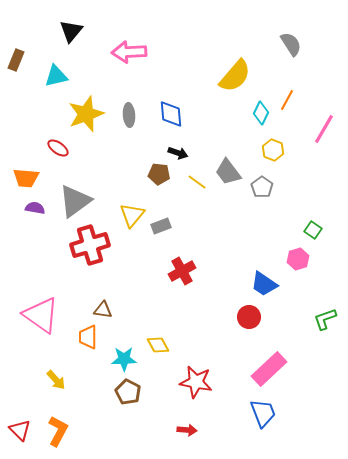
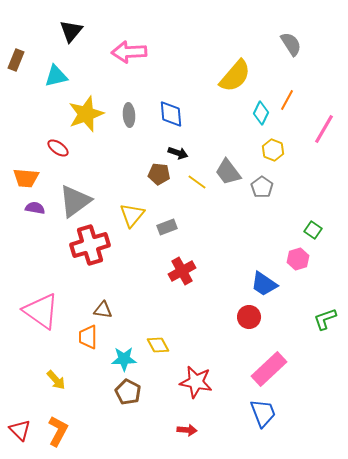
gray rectangle at (161, 226): moved 6 px right, 1 px down
pink triangle at (41, 315): moved 4 px up
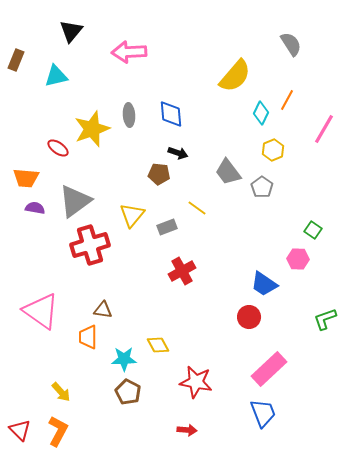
yellow star at (86, 114): moved 6 px right, 15 px down
yellow hexagon at (273, 150): rotated 15 degrees clockwise
yellow line at (197, 182): moved 26 px down
pink hexagon at (298, 259): rotated 20 degrees clockwise
yellow arrow at (56, 380): moved 5 px right, 12 px down
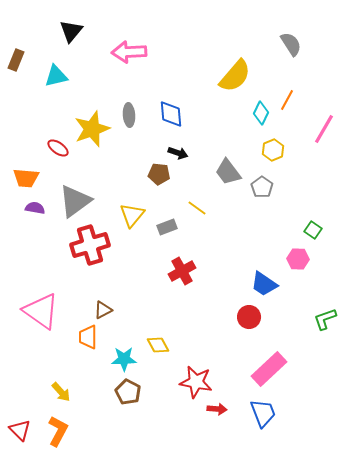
brown triangle at (103, 310): rotated 36 degrees counterclockwise
red arrow at (187, 430): moved 30 px right, 21 px up
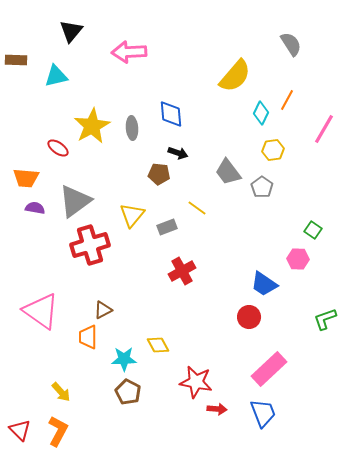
brown rectangle at (16, 60): rotated 70 degrees clockwise
gray ellipse at (129, 115): moved 3 px right, 13 px down
yellow star at (92, 129): moved 3 px up; rotated 9 degrees counterclockwise
yellow hexagon at (273, 150): rotated 15 degrees clockwise
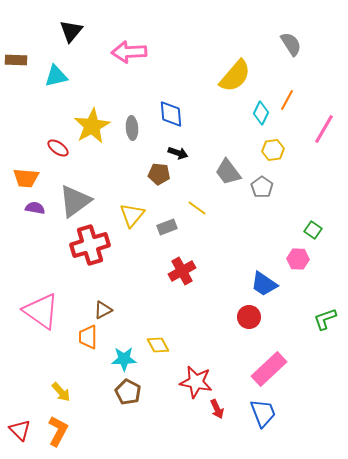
red arrow at (217, 409): rotated 60 degrees clockwise
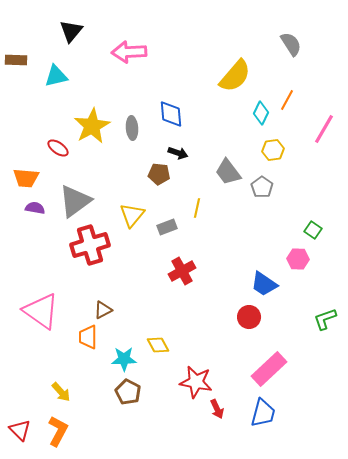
yellow line at (197, 208): rotated 66 degrees clockwise
blue trapezoid at (263, 413): rotated 36 degrees clockwise
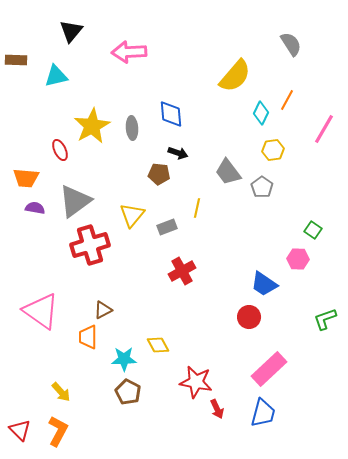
red ellipse at (58, 148): moved 2 px right, 2 px down; rotated 30 degrees clockwise
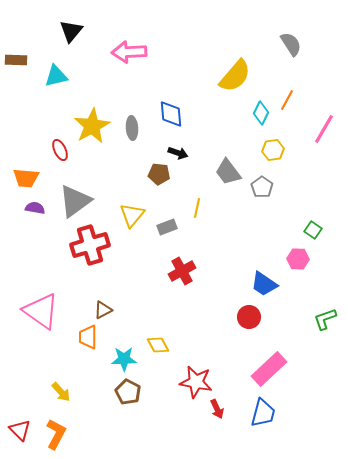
orange L-shape at (58, 431): moved 2 px left, 3 px down
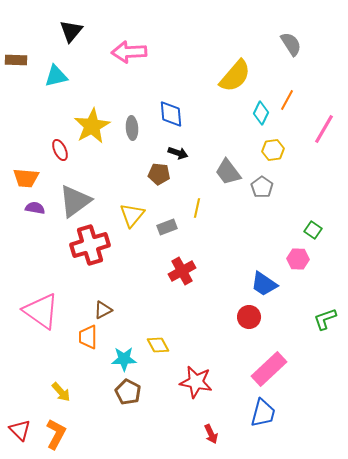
red arrow at (217, 409): moved 6 px left, 25 px down
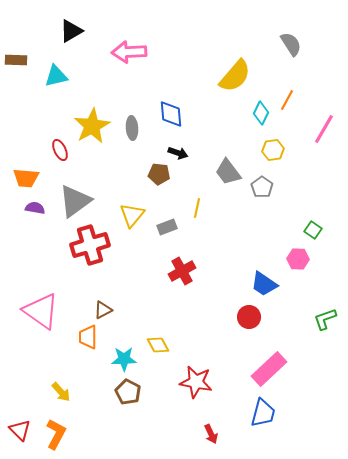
black triangle at (71, 31): rotated 20 degrees clockwise
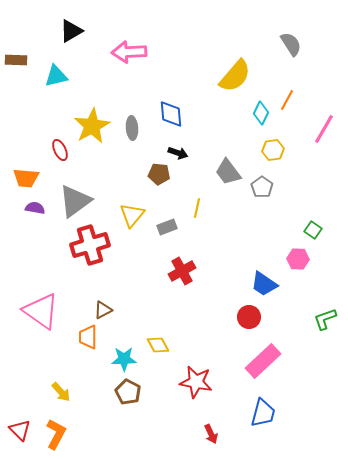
pink rectangle at (269, 369): moved 6 px left, 8 px up
